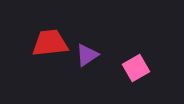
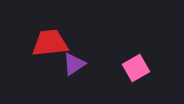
purple triangle: moved 13 px left, 9 px down
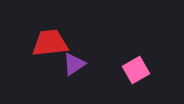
pink square: moved 2 px down
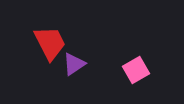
red trapezoid: rotated 69 degrees clockwise
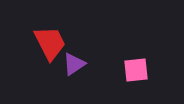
pink square: rotated 24 degrees clockwise
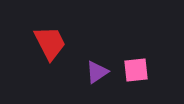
purple triangle: moved 23 px right, 8 px down
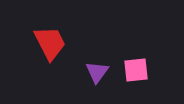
purple triangle: rotated 20 degrees counterclockwise
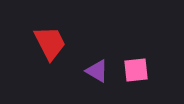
purple triangle: moved 1 px up; rotated 35 degrees counterclockwise
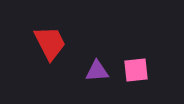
purple triangle: rotated 35 degrees counterclockwise
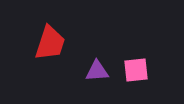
red trapezoid: rotated 45 degrees clockwise
